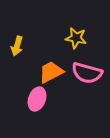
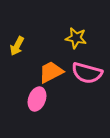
yellow arrow: rotated 12 degrees clockwise
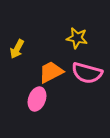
yellow star: moved 1 px right
yellow arrow: moved 3 px down
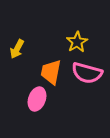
yellow star: moved 4 px down; rotated 30 degrees clockwise
orange trapezoid: rotated 52 degrees counterclockwise
